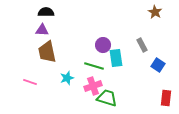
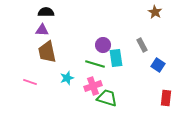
green line: moved 1 px right, 2 px up
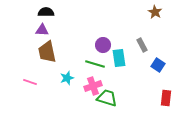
cyan rectangle: moved 3 px right
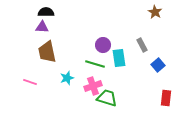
purple triangle: moved 3 px up
blue square: rotated 16 degrees clockwise
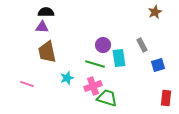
brown star: rotated 16 degrees clockwise
blue square: rotated 24 degrees clockwise
pink line: moved 3 px left, 2 px down
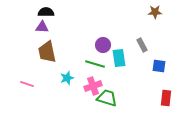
brown star: rotated 24 degrees clockwise
blue square: moved 1 px right, 1 px down; rotated 24 degrees clockwise
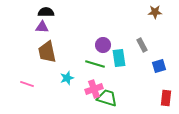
blue square: rotated 24 degrees counterclockwise
pink cross: moved 1 px right, 3 px down
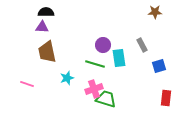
green trapezoid: moved 1 px left, 1 px down
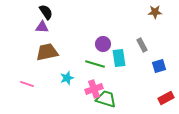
black semicircle: rotated 56 degrees clockwise
purple circle: moved 1 px up
brown trapezoid: rotated 90 degrees clockwise
red rectangle: rotated 56 degrees clockwise
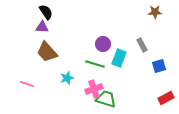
brown trapezoid: rotated 120 degrees counterclockwise
cyan rectangle: rotated 30 degrees clockwise
